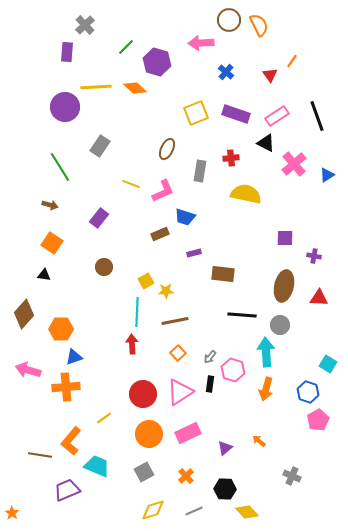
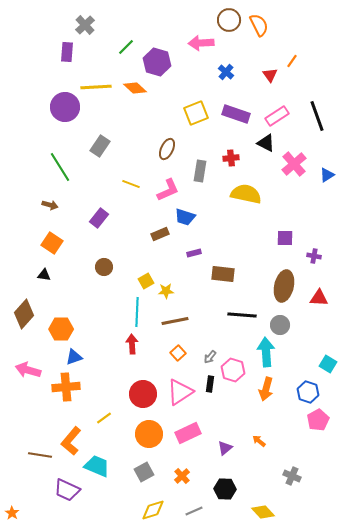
pink L-shape at (163, 191): moved 5 px right, 1 px up
orange cross at (186, 476): moved 4 px left
purple trapezoid at (67, 490): rotated 132 degrees counterclockwise
yellow diamond at (247, 512): moved 16 px right
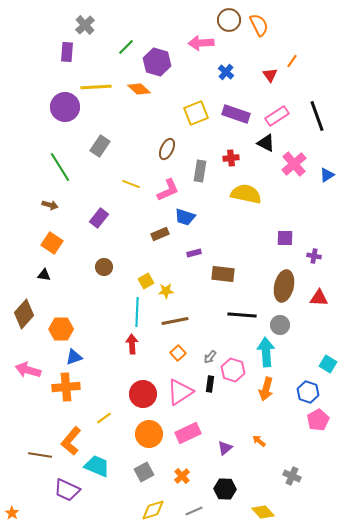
orange diamond at (135, 88): moved 4 px right, 1 px down
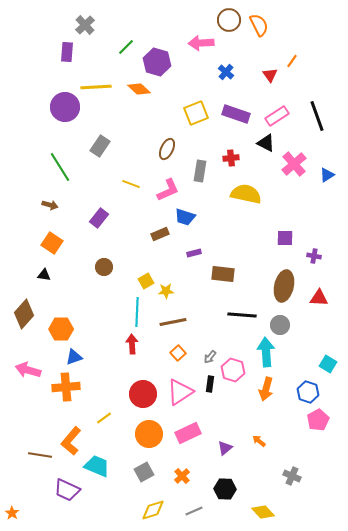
brown line at (175, 321): moved 2 px left, 1 px down
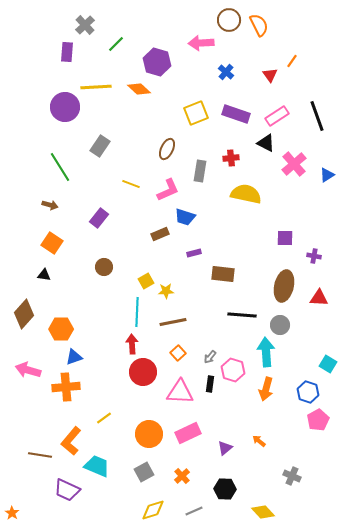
green line at (126, 47): moved 10 px left, 3 px up
pink triangle at (180, 392): rotated 36 degrees clockwise
red circle at (143, 394): moved 22 px up
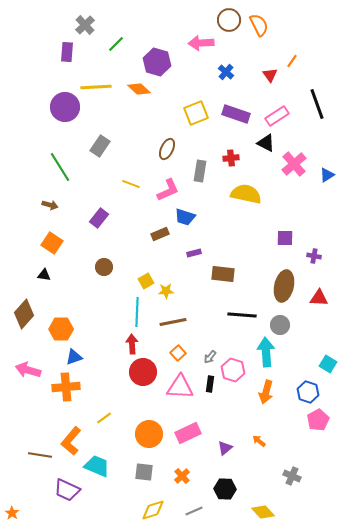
black line at (317, 116): moved 12 px up
orange arrow at (266, 389): moved 3 px down
pink triangle at (180, 392): moved 5 px up
gray square at (144, 472): rotated 36 degrees clockwise
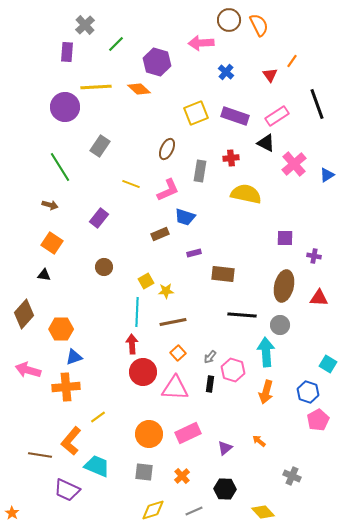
purple rectangle at (236, 114): moved 1 px left, 2 px down
pink triangle at (180, 387): moved 5 px left, 1 px down
yellow line at (104, 418): moved 6 px left, 1 px up
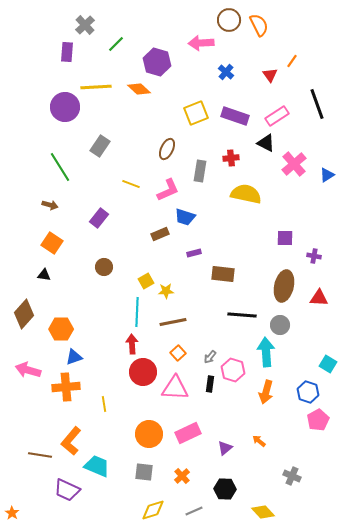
yellow line at (98, 417): moved 6 px right, 13 px up; rotated 63 degrees counterclockwise
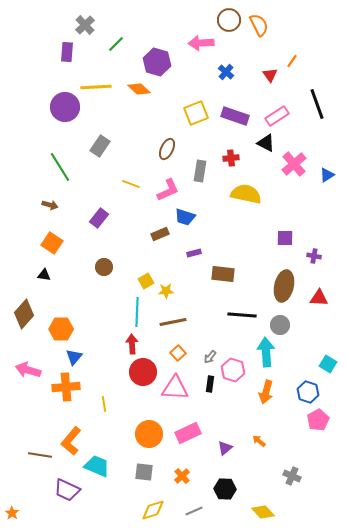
blue triangle at (74, 357): rotated 30 degrees counterclockwise
